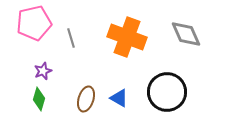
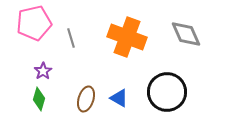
purple star: rotated 12 degrees counterclockwise
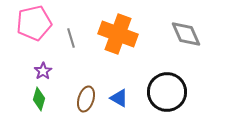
orange cross: moved 9 px left, 3 px up
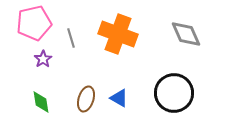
purple star: moved 12 px up
black circle: moved 7 px right, 1 px down
green diamond: moved 2 px right, 3 px down; rotated 25 degrees counterclockwise
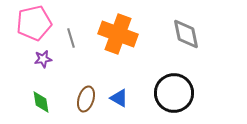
gray diamond: rotated 12 degrees clockwise
purple star: rotated 24 degrees clockwise
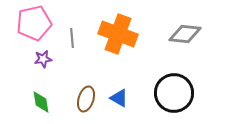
gray diamond: moved 1 px left; rotated 72 degrees counterclockwise
gray line: moved 1 px right; rotated 12 degrees clockwise
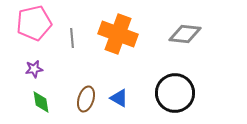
purple star: moved 9 px left, 10 px down
black circle: moved 1 px right
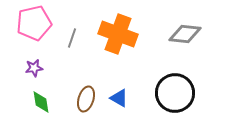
gray line: rotated 24 degrees clockwise
purple star: moved 1 px up
